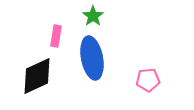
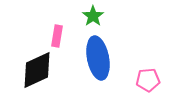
pink rectangle: moved 1 px right
blue ellipse: moved 6 px right
black diamond: moved 6 px up
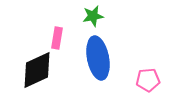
green star: rotated 25 degrees clockwise
pink rectangle: moved 2 px down
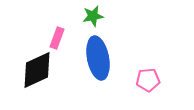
pink rectangle: rotated 10 degrees clockwise
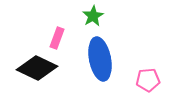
green star: rotated 20 degrees counterclockwise
blue ellipse: moved 2 px right, 1 px down
black diamond: moved 2 px up; rotated 51 degrees clockwise
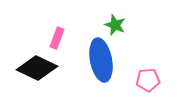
green star: moved 22 px right, 9 px down; rotated 20 degrees counterclockwise
blue ellipse: moved 1 px right, 1 px down
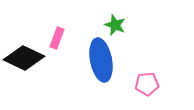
black diamond: moved 13 px left, 10 px up
pink pentagon: moved 1 px left, 4 px down
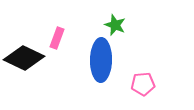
blue ellipse: rotated 12 degrees clockwise
pink pentagon: moved 4 px left
